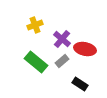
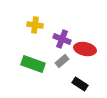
yellow cross: rotated 28 degrees clockwise
purple cross: rotated 18 degrees counterclockwise
green rectangle: moved 3 px left, 2 px down; rotated 20 degrees counterclockwise
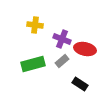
green rectangle: rotated 35 degrees counterclockwise
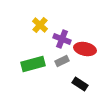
yellow cross: moved 5 px right; rotated 35 degrees clockwise
gray rectangle: rotated 16 degrees clockwise
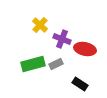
gray rectangle: moved 6 px left, 3 px down
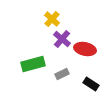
yellow cross: moved 12 px right, 6 px up
purple cross: rotated 18 degrees clockwise
gray rectangle: moved 6 px right, 10 px down
black rectangle: moved 11 px right
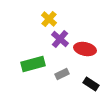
yellow cross: moved 3 px left
purple cross: moved 2 px left
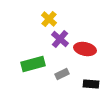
black rectangle: rotated 28 degrees counterclockwise
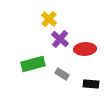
red ellipse: rotated 15 degrees counterclockwise
gray rectangle: rotated 56 degrees clockwise
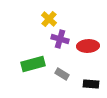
purple cross: rotated 24 degrees counterclockwise
red ellipse: moved 3 px right, 3 px up
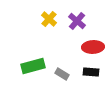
purple cross: moved 17 px right, 18 px up; rotated 24 degrees clockwise
red ellipse: moved 5 px right, 1 px down
green rectangle: moved 2 px down
black rectangle: moved 12 px up
